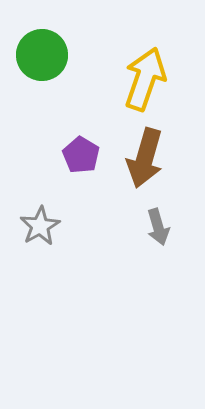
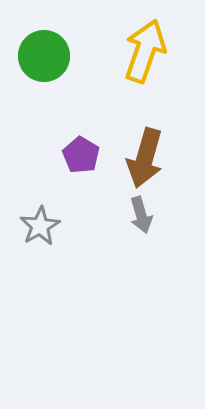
green circle: moved 2 px right, 1 px down
yellow arrow: moved 28 px up
gray arrow: moved 17 px left, 12 px up
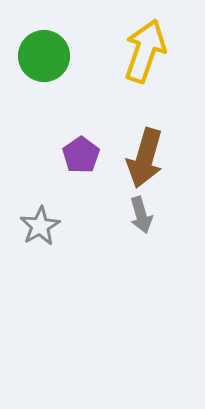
purple pentagon: rotated 6 degrees clockwise
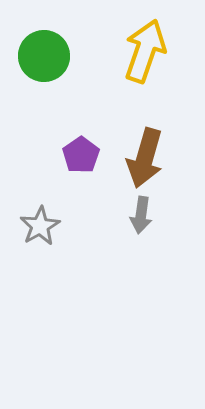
gray arrow: rotated 24 degrees clockwise
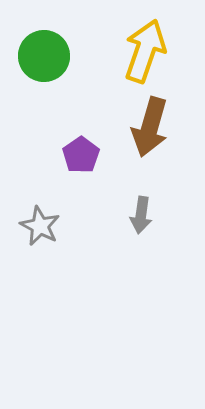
brown arrow: moved 5 px right, 31 px up
gray star: rotated 15 degrees counterclockwise
